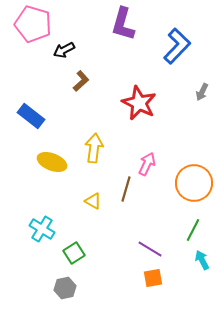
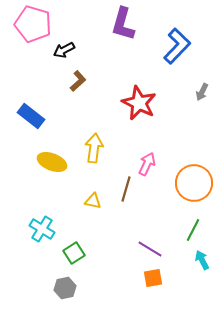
brown L-shape: moved 3 px left
yellow triangle: rotated 18 degrees counterclockwise
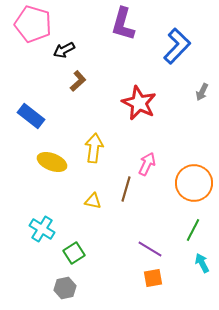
cyan arrow: moved 3 px down
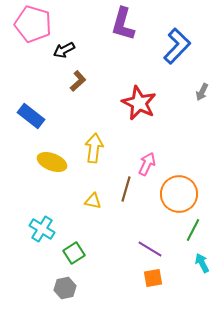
orange circle: moved 15 px left, 11 px down
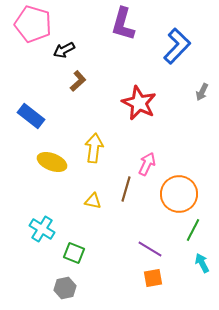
green square: rotated 35 degrees counterclockwise
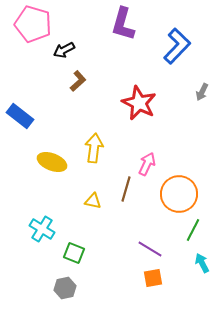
blue rectangle: moved 11 px left
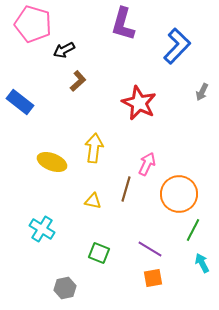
blue rectangle: moved 14 px up
green square: moved 25 px right
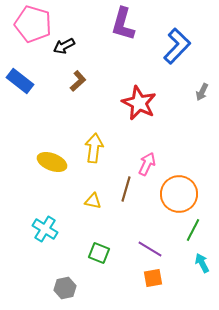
black arrow: moved 4 px up
blue rectangle: moved 21 px up
cyan cross: moved 3 px right
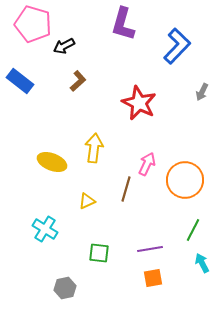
orange circle: moved 6 px right, 14 px up
yellow triangle: moved 6 px left; rotated 36 degrees counterclockwise
purple line: rotated 40 degrees counterclockwise
green square: rotated 15 degrees counterclockwise
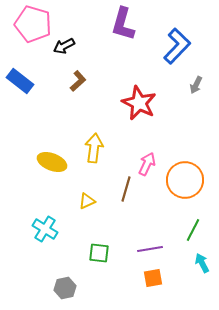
gray arrow: moved 6 px left, 7 px up
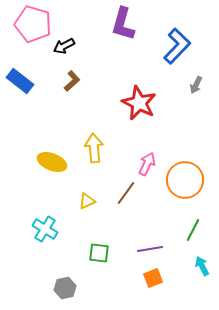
brown L-shape: moved 6 px left
yellow arrow: rotated 12 degrees counterclockwise
brown line: moved 4 px down; rotated 20 degrees clockwise
cyan arrow: moved 3 px down
orange square: rotated 12 degrees counterclockwise
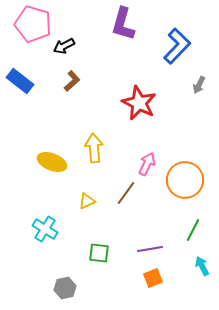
gray arrow: moved 3 px right
